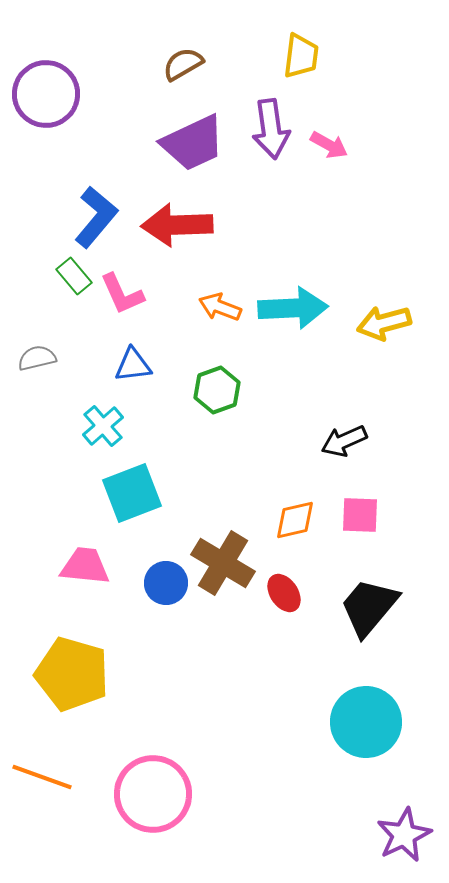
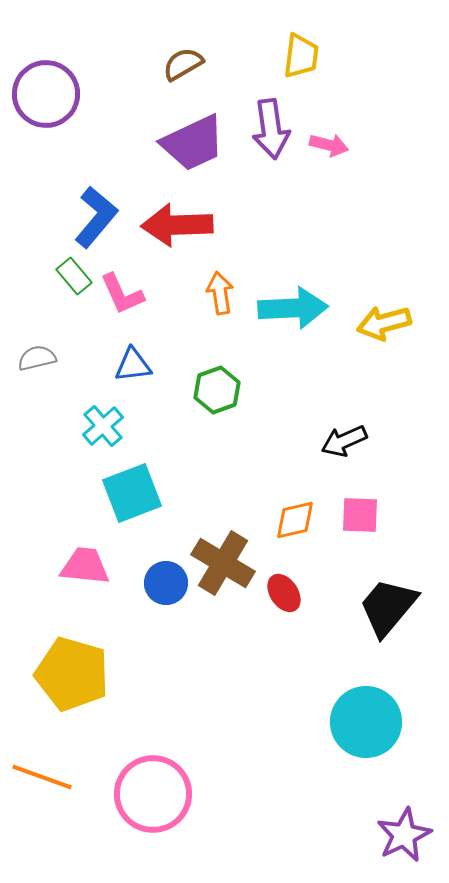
pink arrow: rotated 15 degrees counterclockwise
orange arrow: moved 14 px up; rotated 60 degrees clockwise
black trapezoid: moved 19 px right
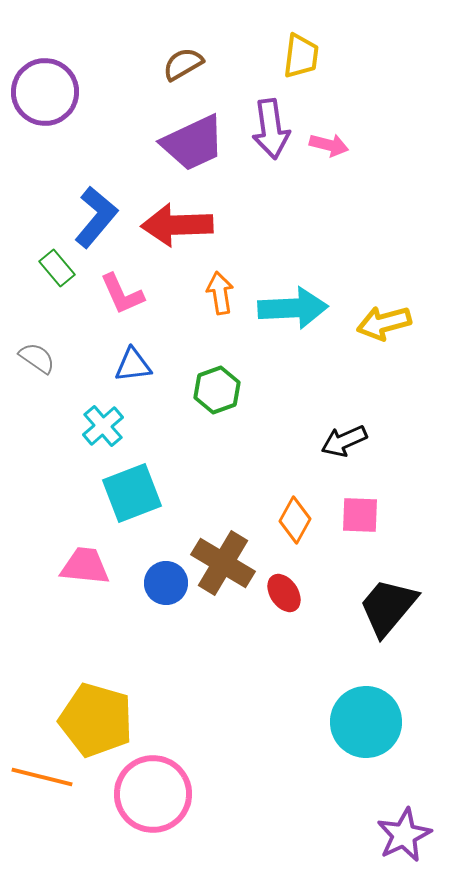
purple circle: moved 1 px left, 2 px up
green rectangle: moved 17 px left, 8 px up
gray semicircle: rotated 48 degrees clockwise
orange diamond: rotated 48 degrees counterclockwise
yellow pentagon: moved 24 px right, 46 px down
orange line: rotated 6 degrees counterclockwise
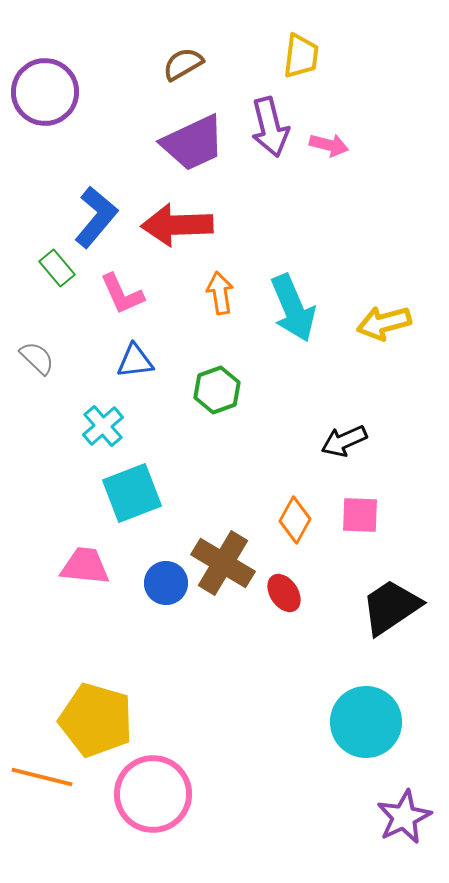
purple arrow: moved 1 px left, 2 px up; rotated 6 degrees counterclockwise
cyan arrow: rotated 70 degrees clockwise
gray semicircle: rotated 9 degrees clockwise
blue triangle: moved 2 px right, 4 px up
black trapezoid: moved 3 px right; rotated 16 degrees clockwise
purple star: moved 18 px up
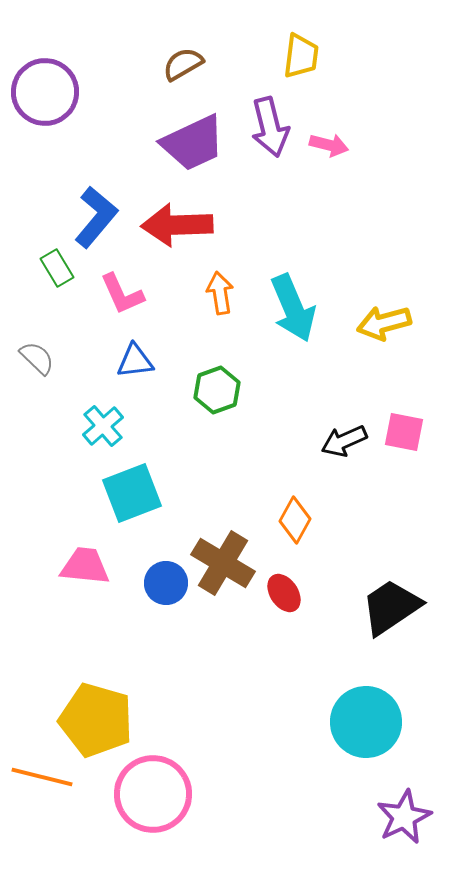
green rectangle: rotated 9 degrees clockwise
pink square: moved 44 px right, 83 px up; rotated 9 degrees clockwise
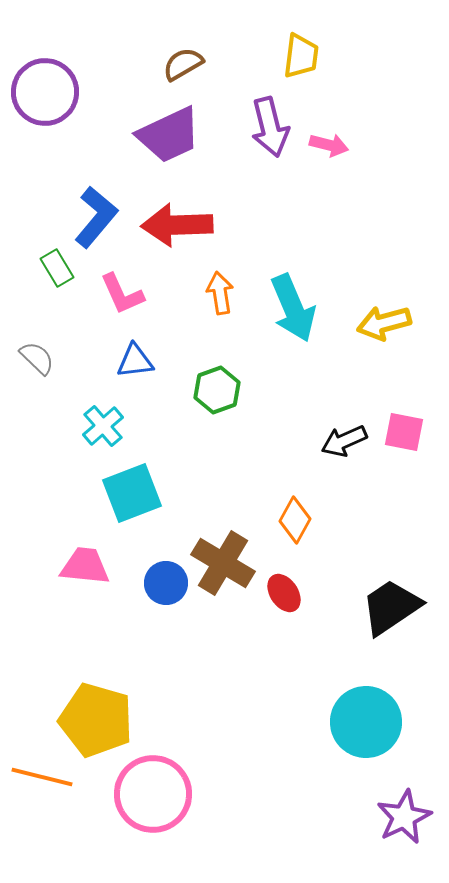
purple trapezoid: moved 24 px left, 8 px up
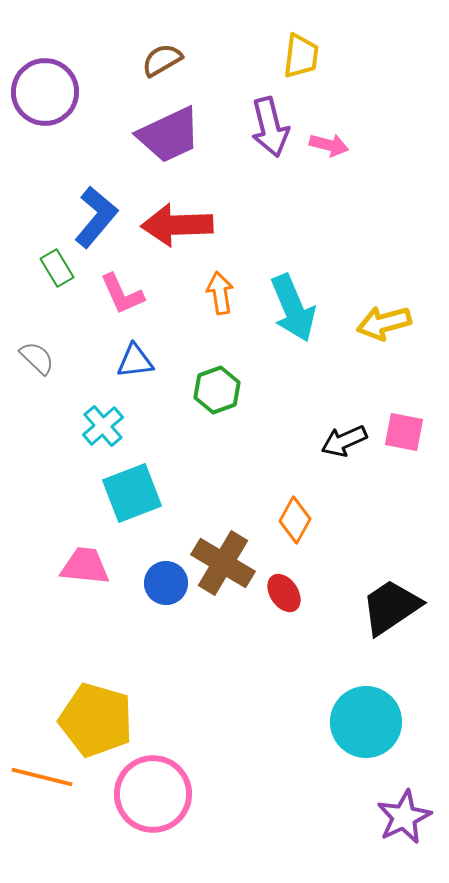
brown semicircle: moved 21 px left, 4 px up
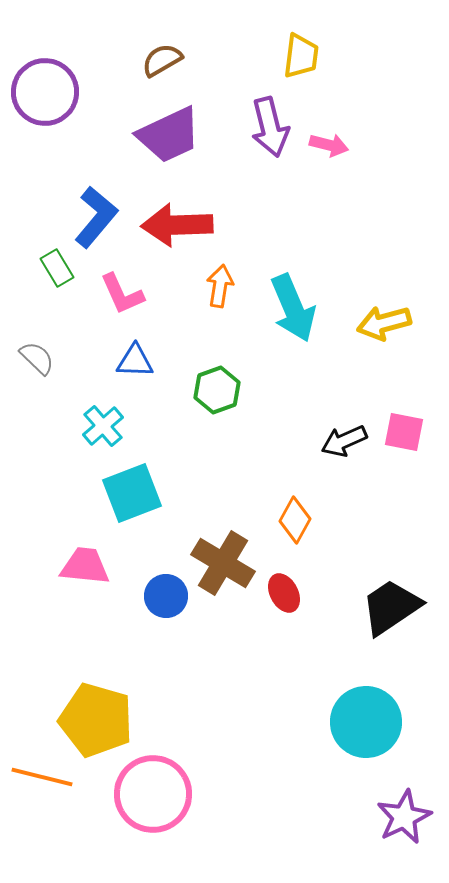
orange arrow: moved 7 px up; rotated 18 degrees clockwise
blue triangle: rotated 9 degrees clockwise
blue circle: moved 13 px down
red ellipse: rotated 6 degrees clockwise
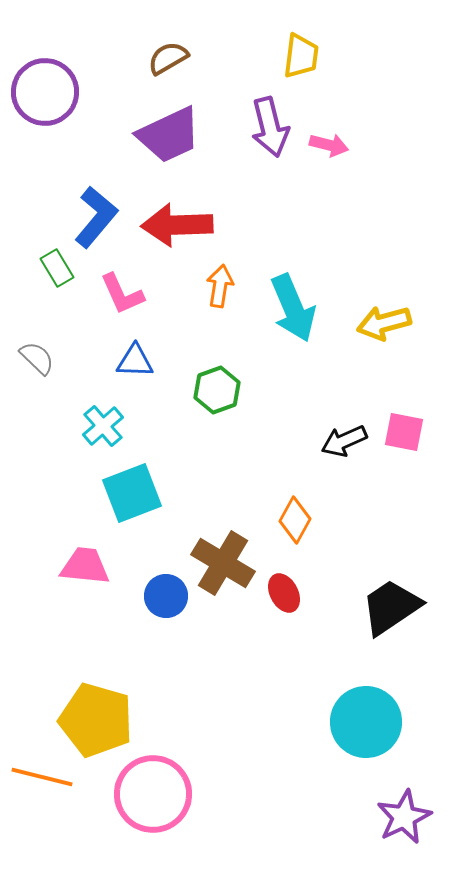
brown semicircle: moved 6 px right, 2 px up
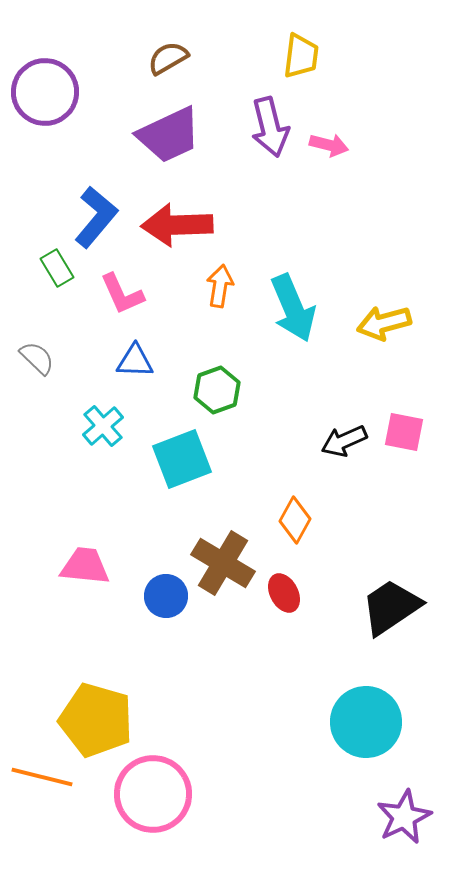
cyan square: moved 50 px right, 34 px up
